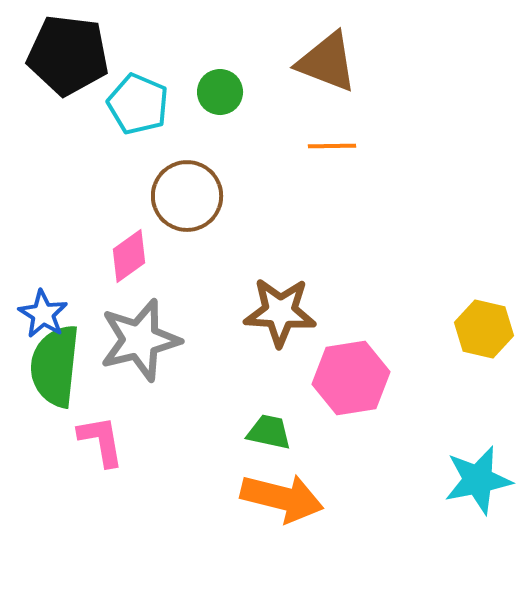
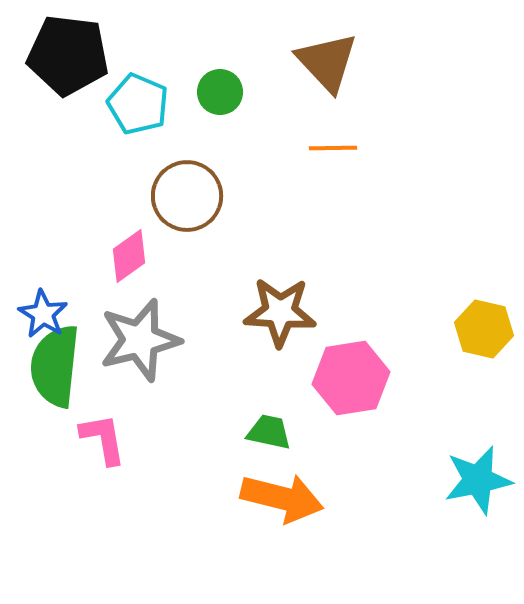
brown triangle: rotated 26 degrees clockwise
orange line: moved 1 px right, 2 px down
pink L-shape: moved 2 px right, 2 px up
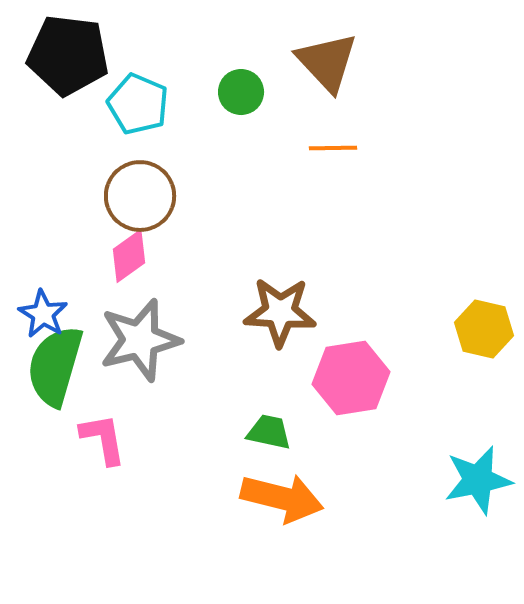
green circle: moved 21 px right
brown circle: moved 47 px left
green semicircle: rotated 10 degrees clockwise
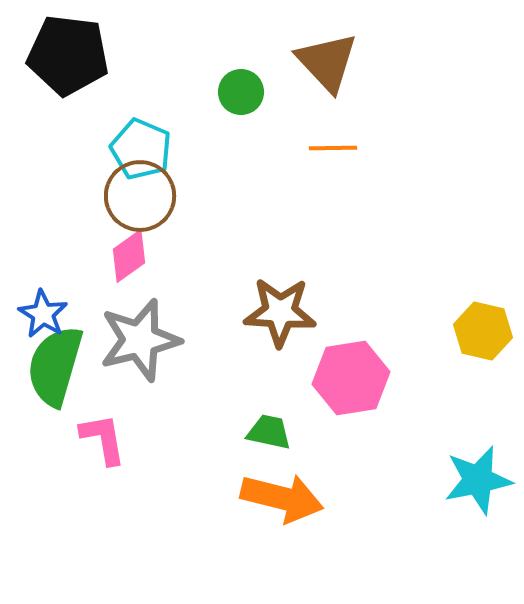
cyan pentagon: moved 3 px right, 45 px down
yellow hexagon: moved 1 px left, 2 px down
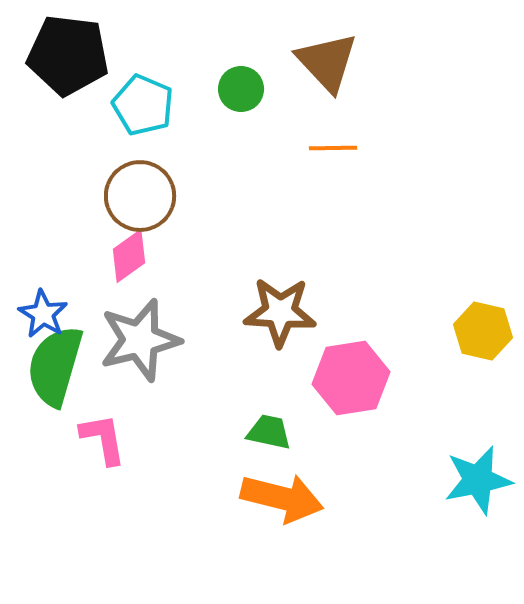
green circle: moved 3 px up
cyan pentagon: moved 2 px right, 44 px up
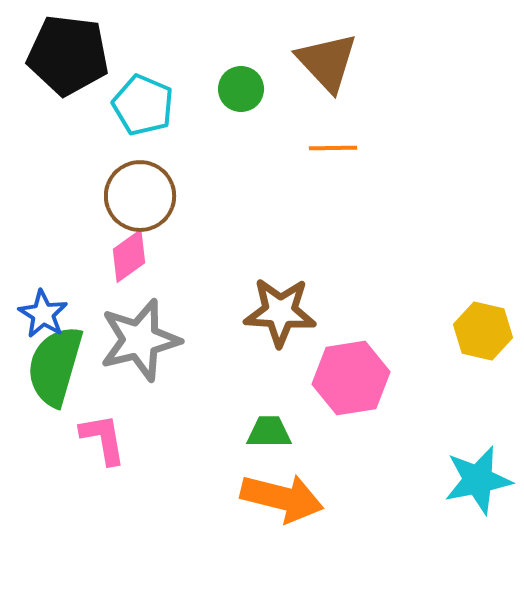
green trapezoid: rotated 12 degrees counterclockwise
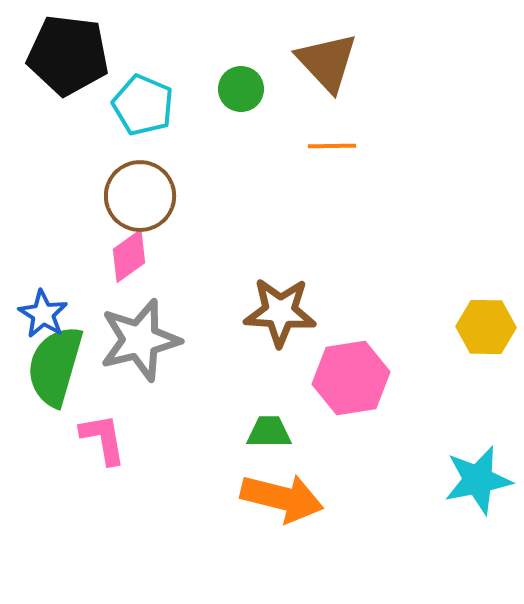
orange line: moved 1 px left, 2 px up
yellow hexagon: moved 3 px right, 4 px up; rotated 12 degrees counterclockwise
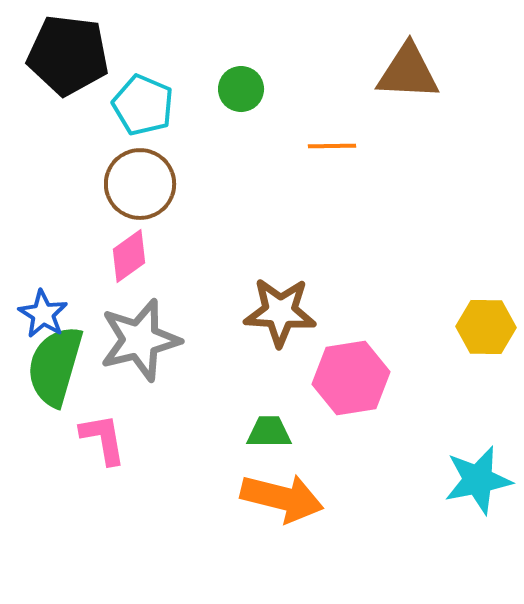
brown triangle: moved 81 px right, 10 px down; rotated 44 degrees counterclockwise
brown circle: moved 12 px up
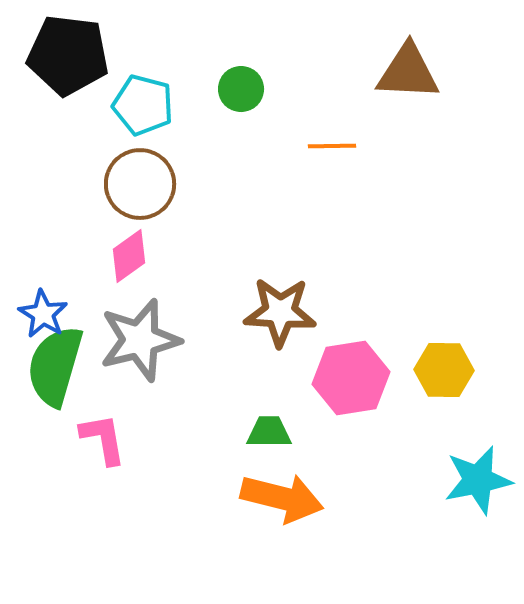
cyan pentagon: rotated 8 degrees counterclockwise
yellow hexagon: moved 42 px left, 43 px down
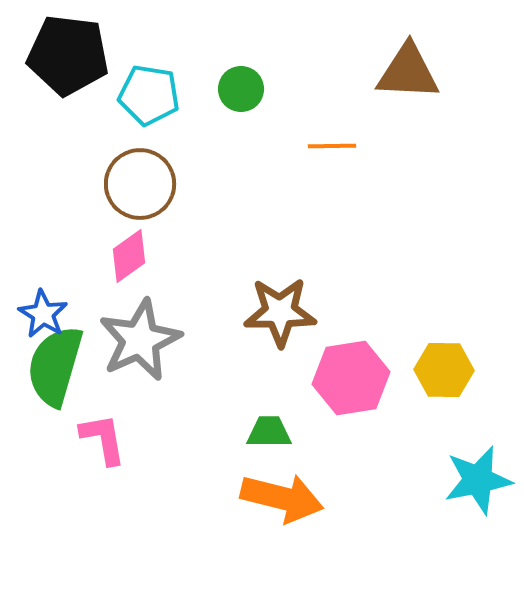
cyan pentagon: moved 6 px right, 10 px up; rotated 6 degrees counterclockwise
brown star: rotated 4 degrees counterclockwise
gray star: rotated 10 degrees counterclockwise
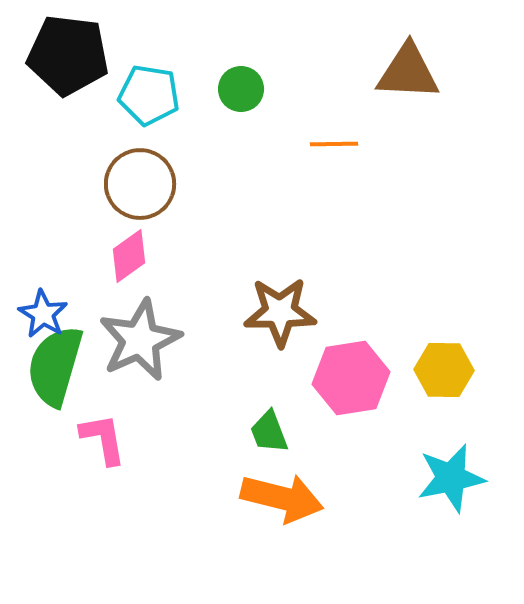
orange line: moved 2 px right, 2 px up
green trapezoid: rotated 111 degrees counterclockwise
cyan star: moved 27 px left, 2 px up
